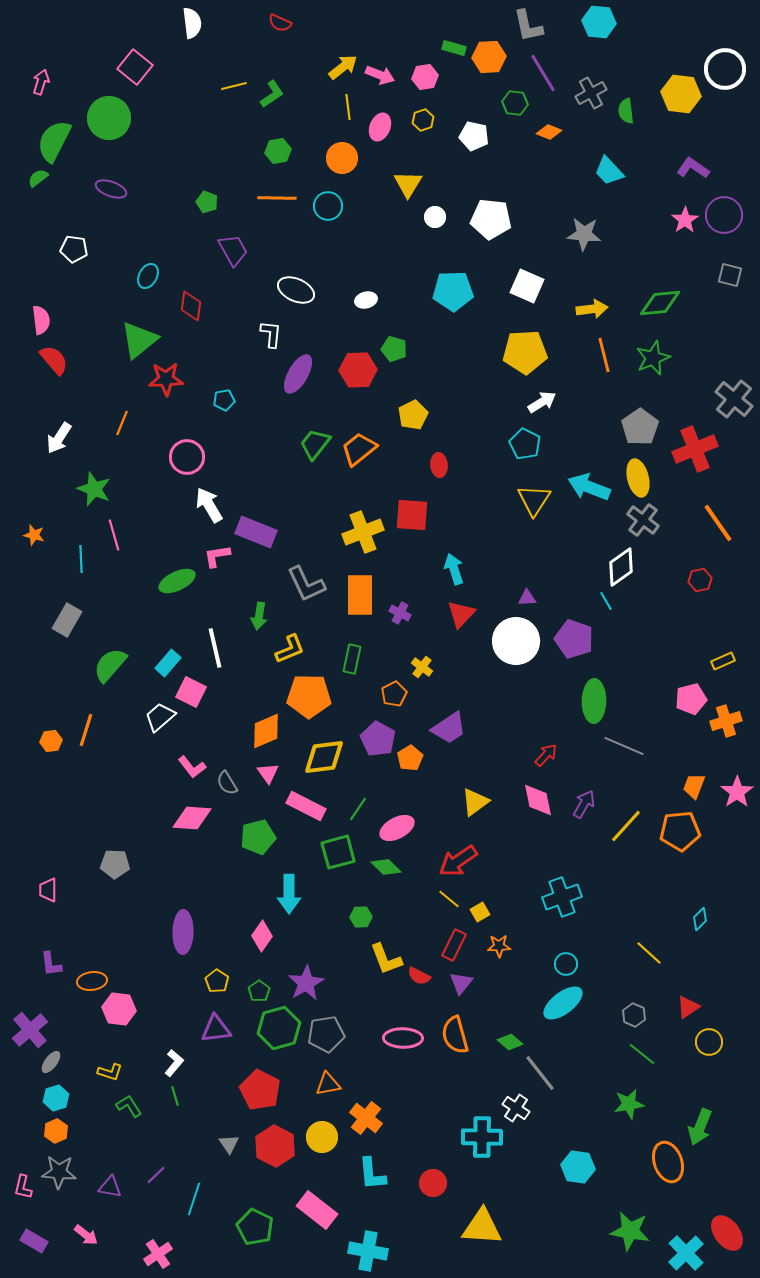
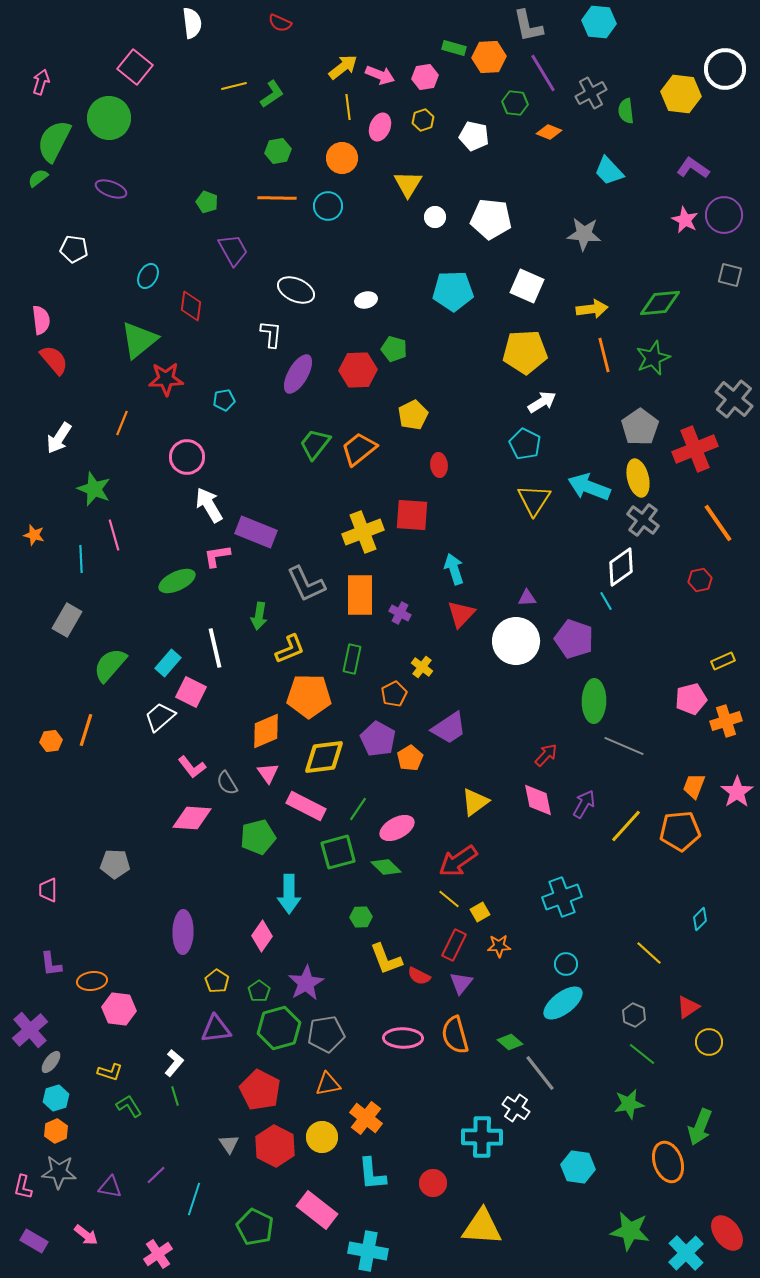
pink star at (685, 220): rotated 12 degrees counterclockwise
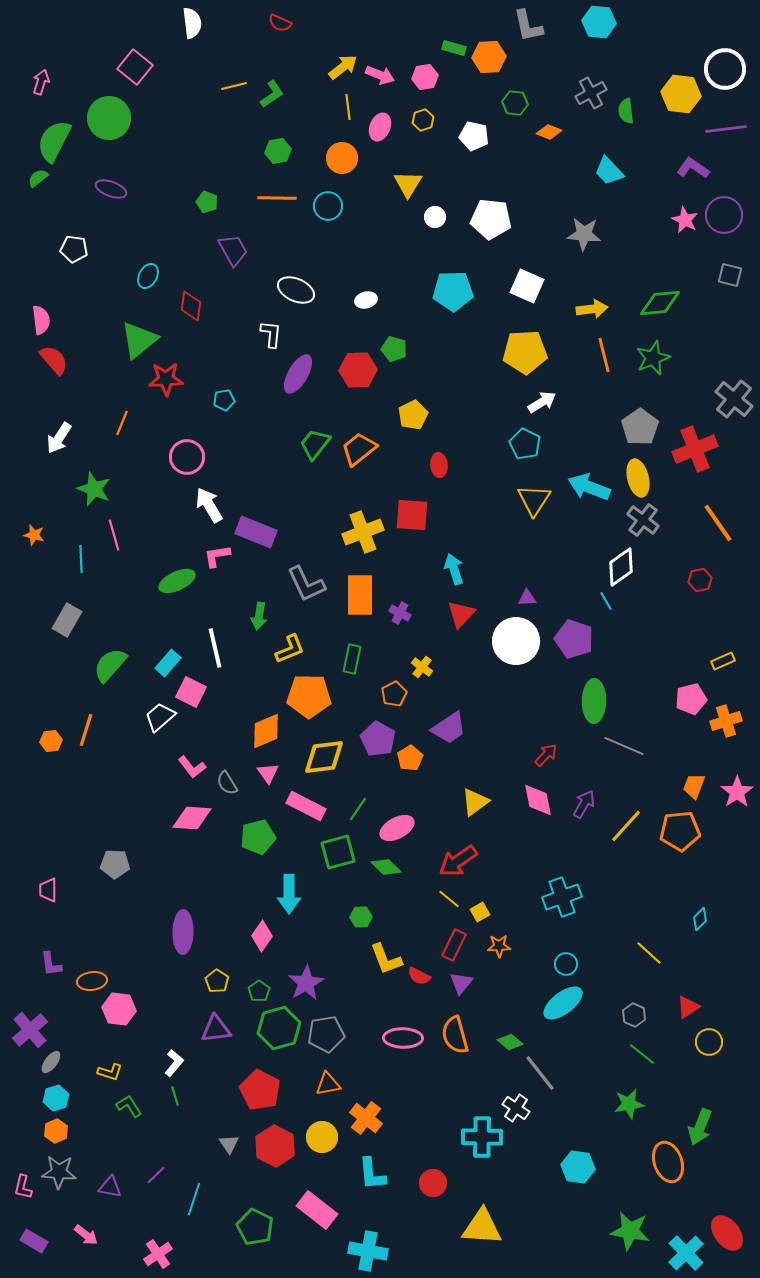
purple line at (543, 73): moved 183 px right, 56 px down; rotated 66 degrees counterclockwise
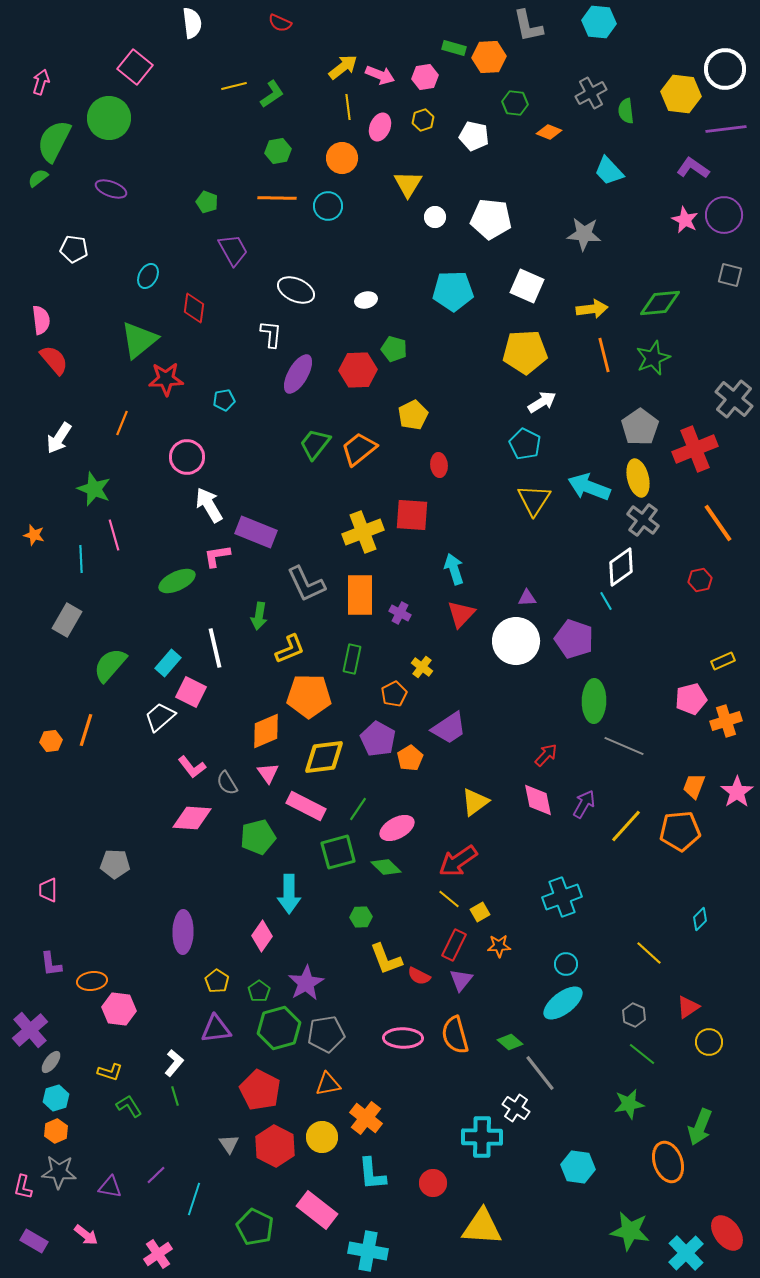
red diamond at (191, 306): moved 3 px right, 2 px down
purple triangle at (461, 983): moved 3 px up
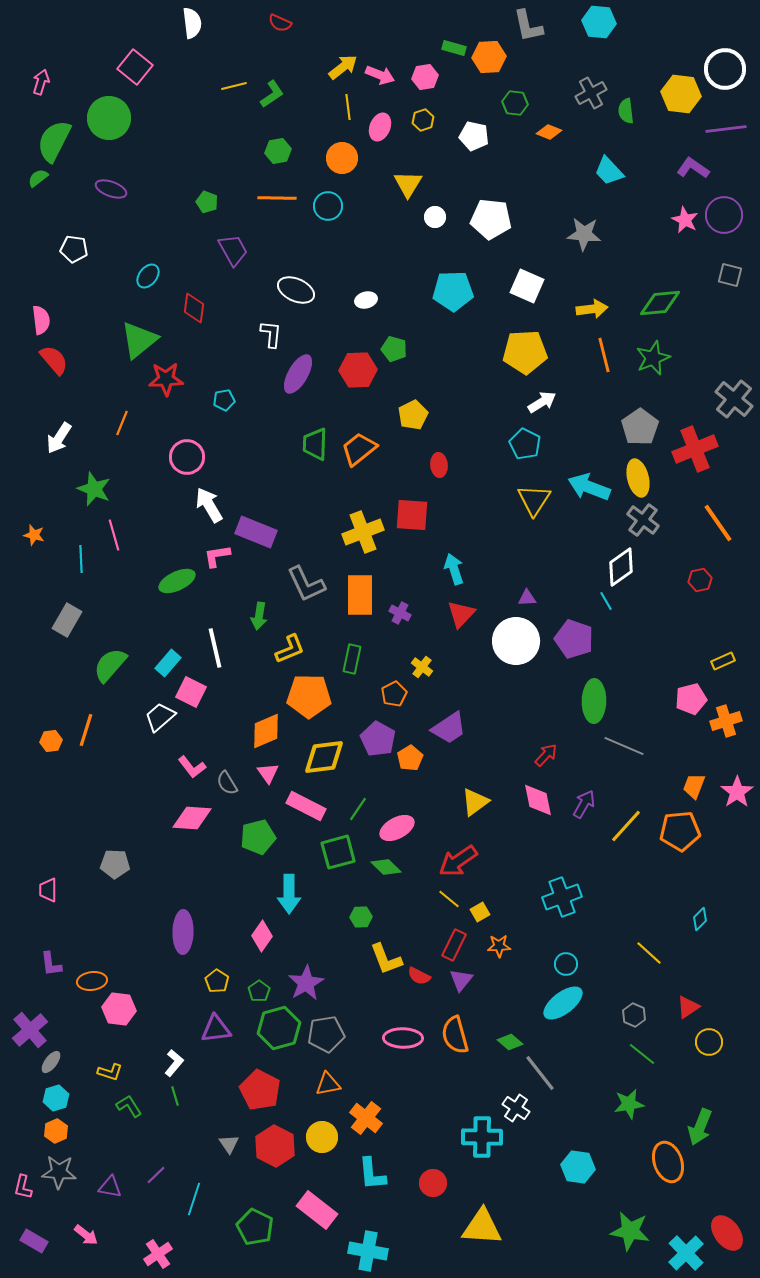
cyan ellipse at (148, 276): rotated 10 degrees clockwise
green trapezoid at (315, 444): rotated 36 degrees counterclockwise
